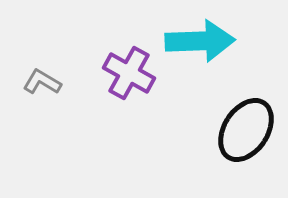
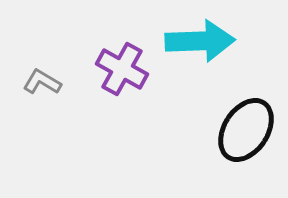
purple cross: moved 7 px left, 4 px up
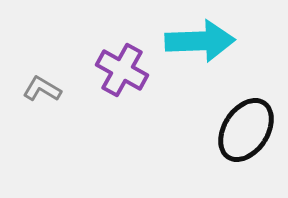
purple cross: moved 1 px down
gray L-shape: moved 7 px down
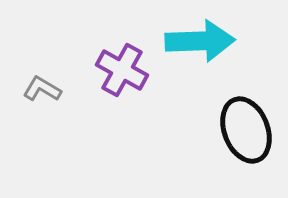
black ellipse: rotated 54 degrees counterclockwise
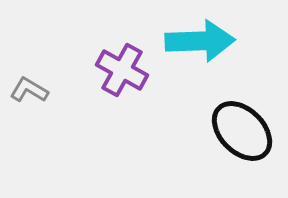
gray L-shape: moved 13 px left, 1 px down
black ellipse: moved 4 px left, 1 px down; rotated 24 degrees counterclockwise
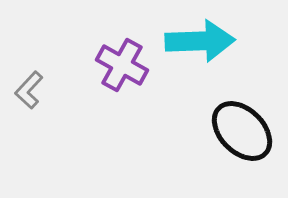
purple cross: moved 5 px up
gray L-shape: rotated 78 degrees counterclockwise
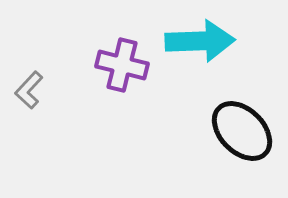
purple cross: rotated 15 degrees counterclockwise
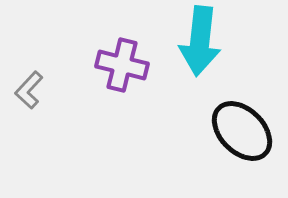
cyan arrow: rotated 98 degrees clockwise
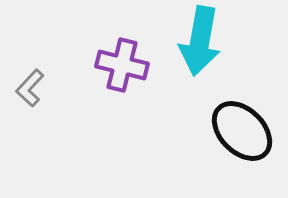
cyan arrow: rotated 4 degrees clockwise
gray L-shape: moved 1 px right, 2 px up
